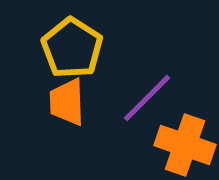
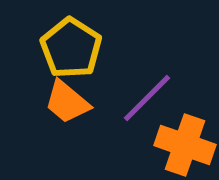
yellow pentagon: moved 1 px left
orange trapezoid: rotated 48 degrees counterclockwise
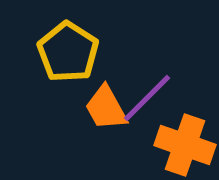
yellow pentagon: moved 3 px left, 4 px down
orange trapezoid: moved 39 px right, 6 px down; rotated 21 degrees clockwise
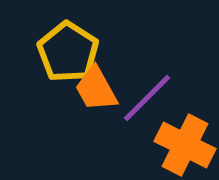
orange trapezoid: moved 10 px left, 19 px up
orange cross: rotated 8 degrees clockwise
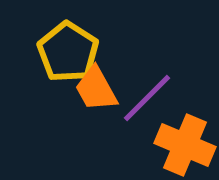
orange cross: rotated 4 degrees counterclockwise
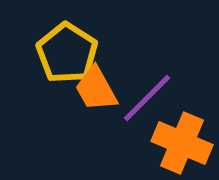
yellow pentagon: moved 1 px left, 1 px down
orange cross: moved 3 px left, 2 px up
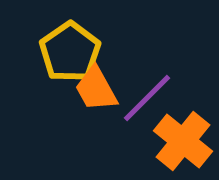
yellow pentagon: moved 3 px right, 1 px up; rotated 4 degrees clockwise
orange cross: moved 1 px right, 2 px up; rotated 16 degrees clockwise
